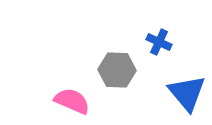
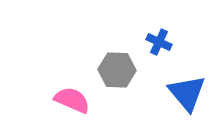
pink semicircle: moved 1 px up
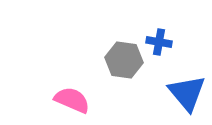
blue cross: rotated 15 degrees counterclockwise
gray hexagon: moved 7 px right, 10 px up; rotated 6 degrees clockwise
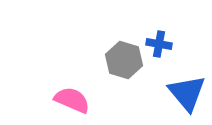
blue cross: moved 2 px down
gray hexagon: rotated 9 degrees clockwise
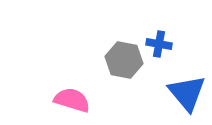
gray hexagon: rotated 6 degrees counterclockwise
pink semicircle: rotated 6 degrees counterclockwise
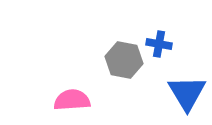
blue triangle: rotated 9 degrees clockwise
pink semicircle: rotated 21 degrees counterclockwise
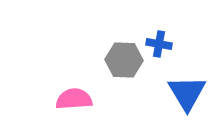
gray hexagon: rotated 9 degrees counterclockwise
pink semicircle: moved 2 px right, 1 px up
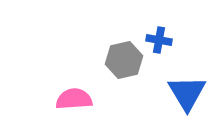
blue cross: moved 4 px up
gray hexagon: rotated 15 degrees counterclockwise
